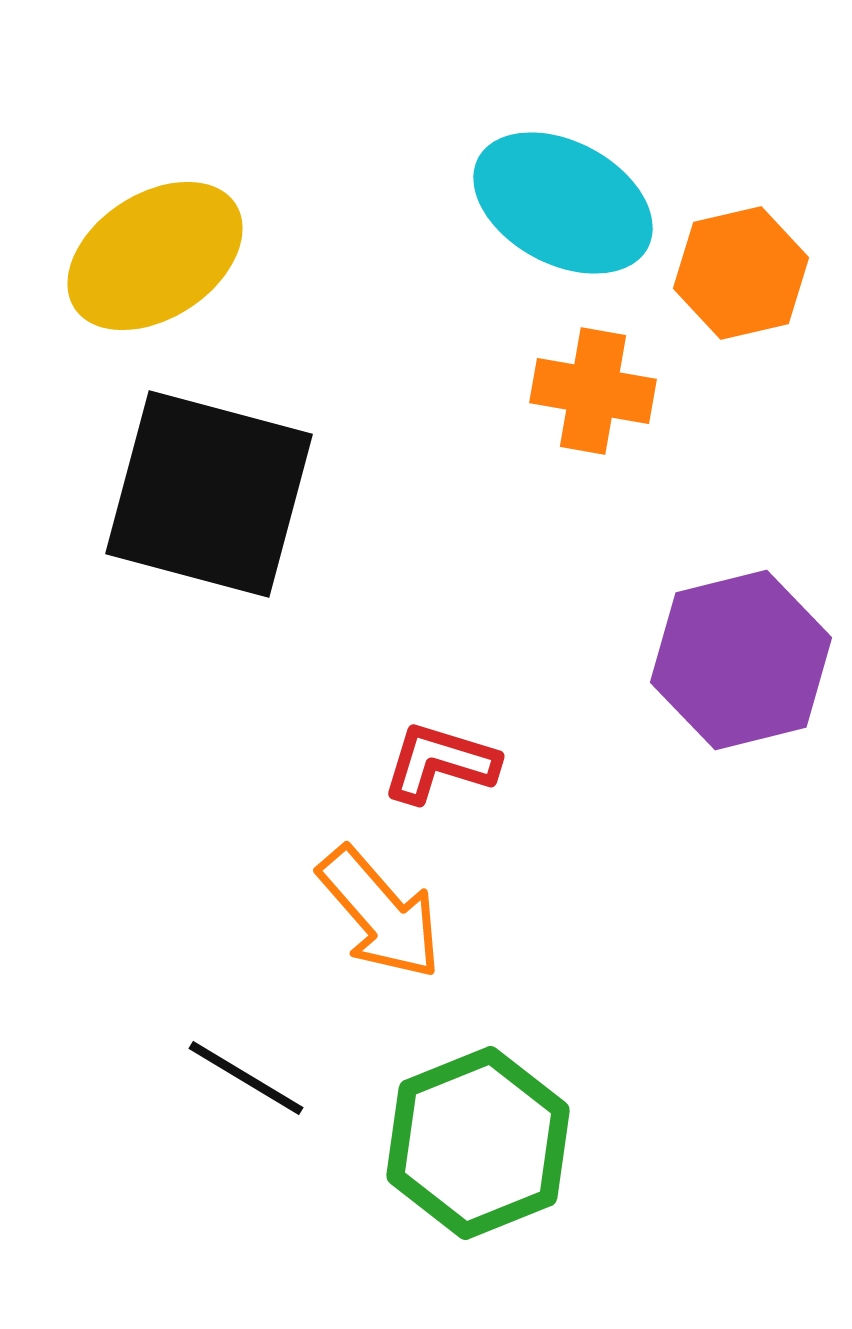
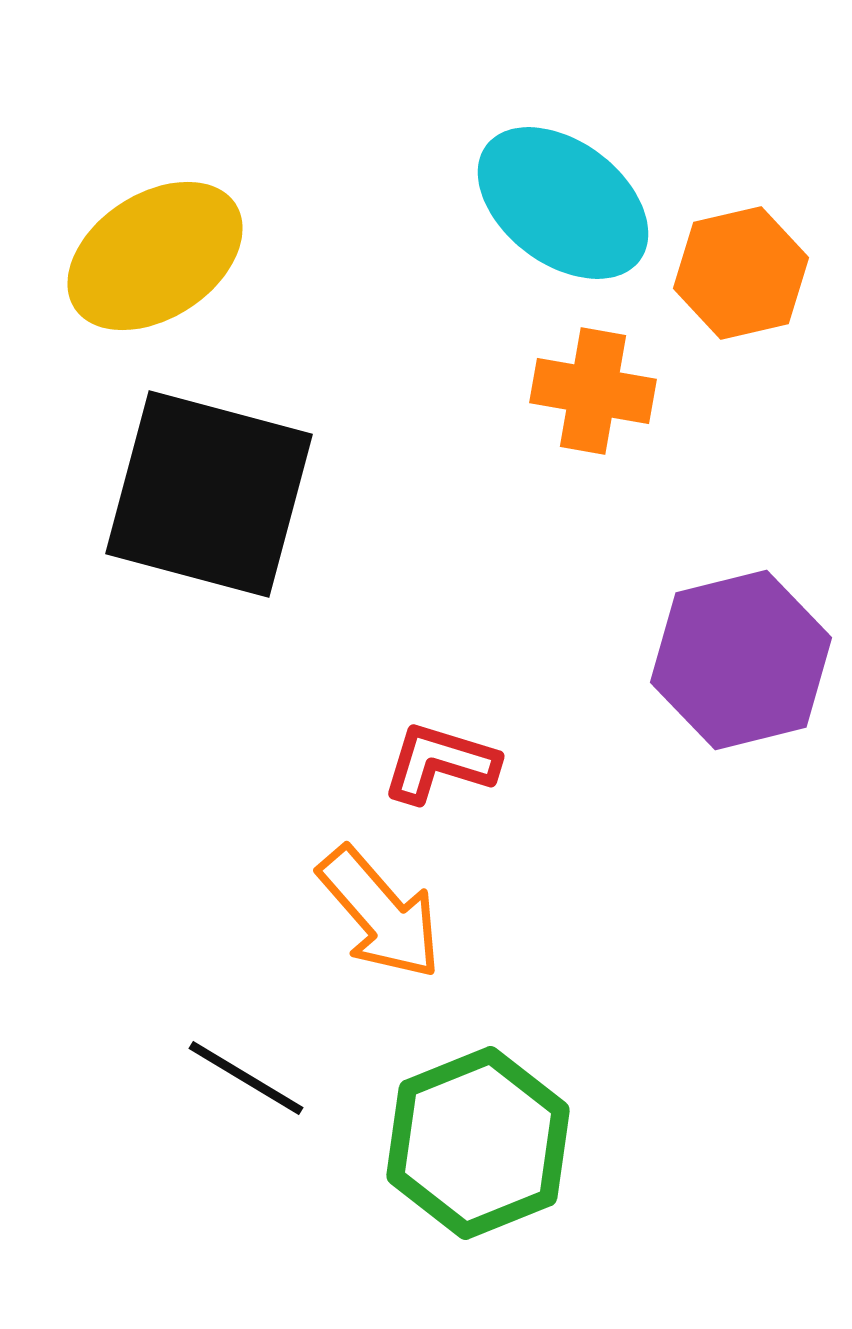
cyan ellipse: rotated 9 degrees clockwise
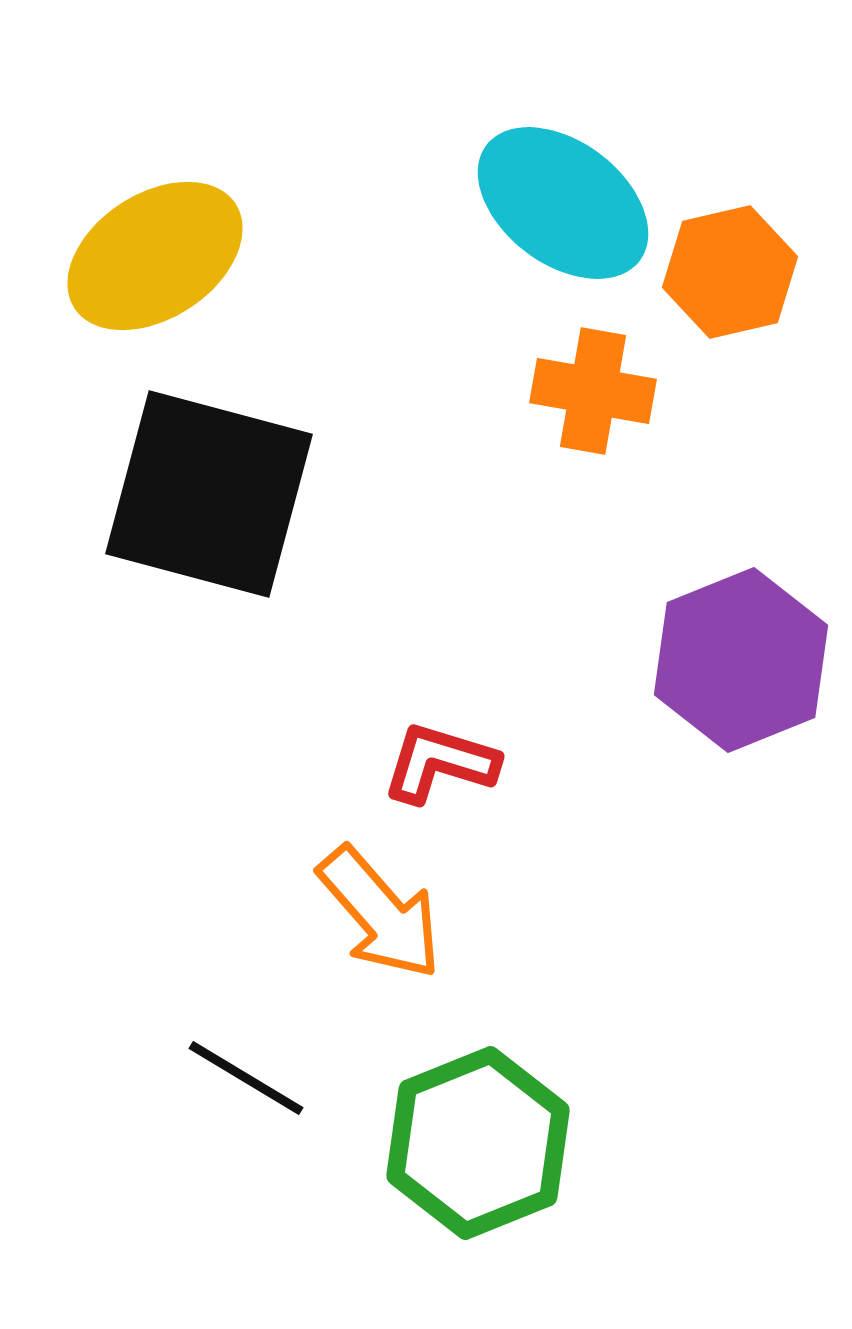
orange hexagon: moved 11 px left, 1 px up
purple hexagon: rotated 8 degrees counterclockwise
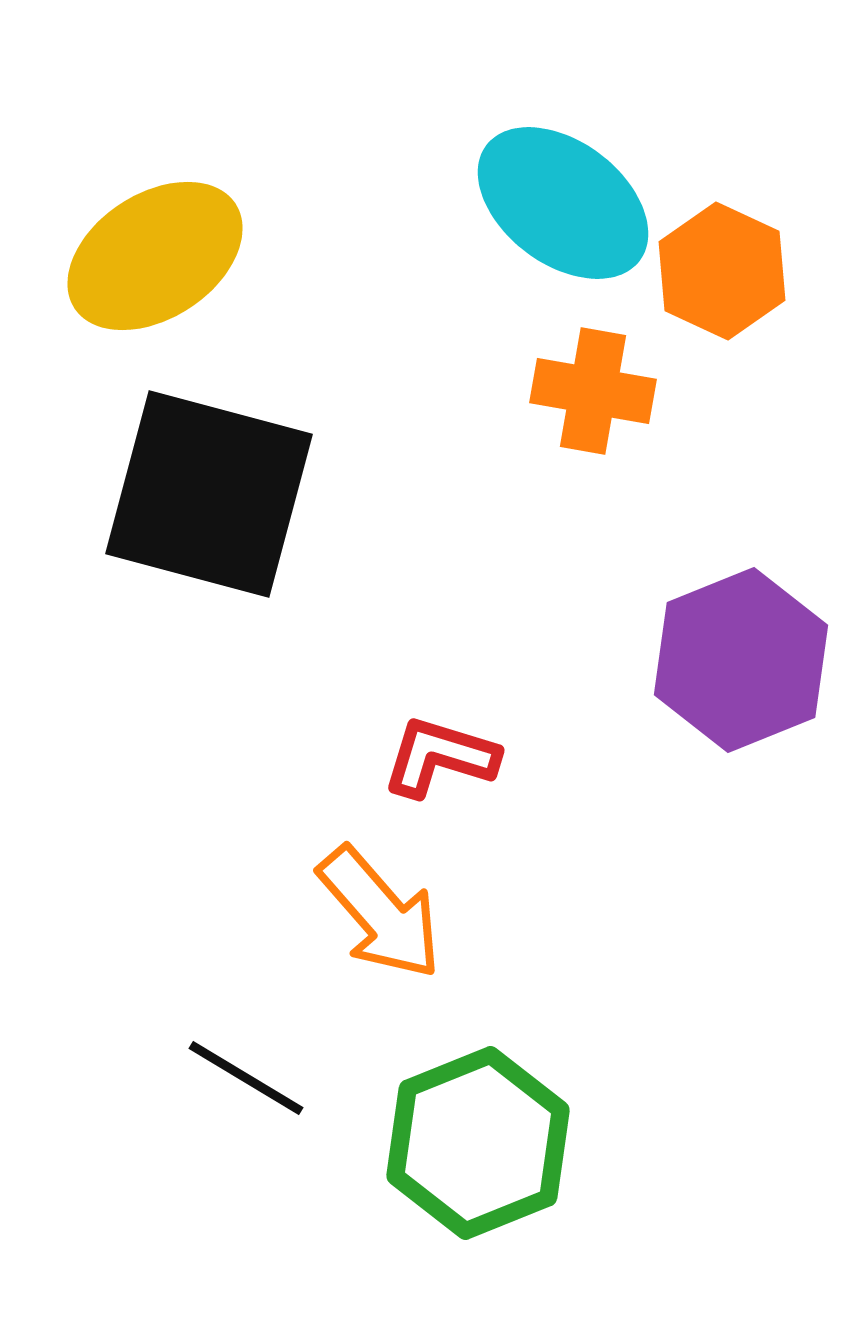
orange hexagon: moved 8 px left, 1 px up; rotated 22 degrees counterclockwise
red L-shape: moved 6 px up
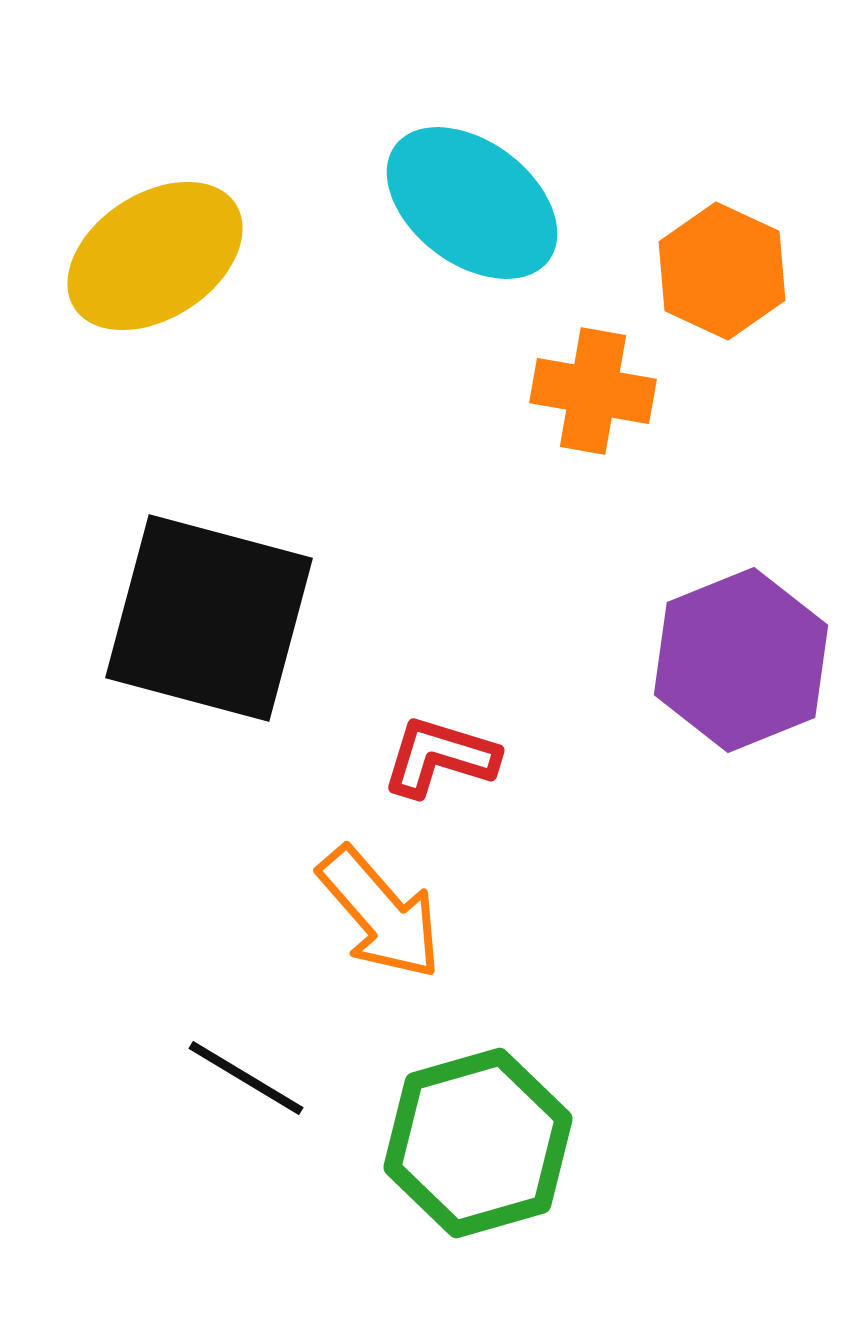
cyan ellipse: moved 91 px left
black square: moved 124 px down
green hexagon: rotated 6 degrees clockwise
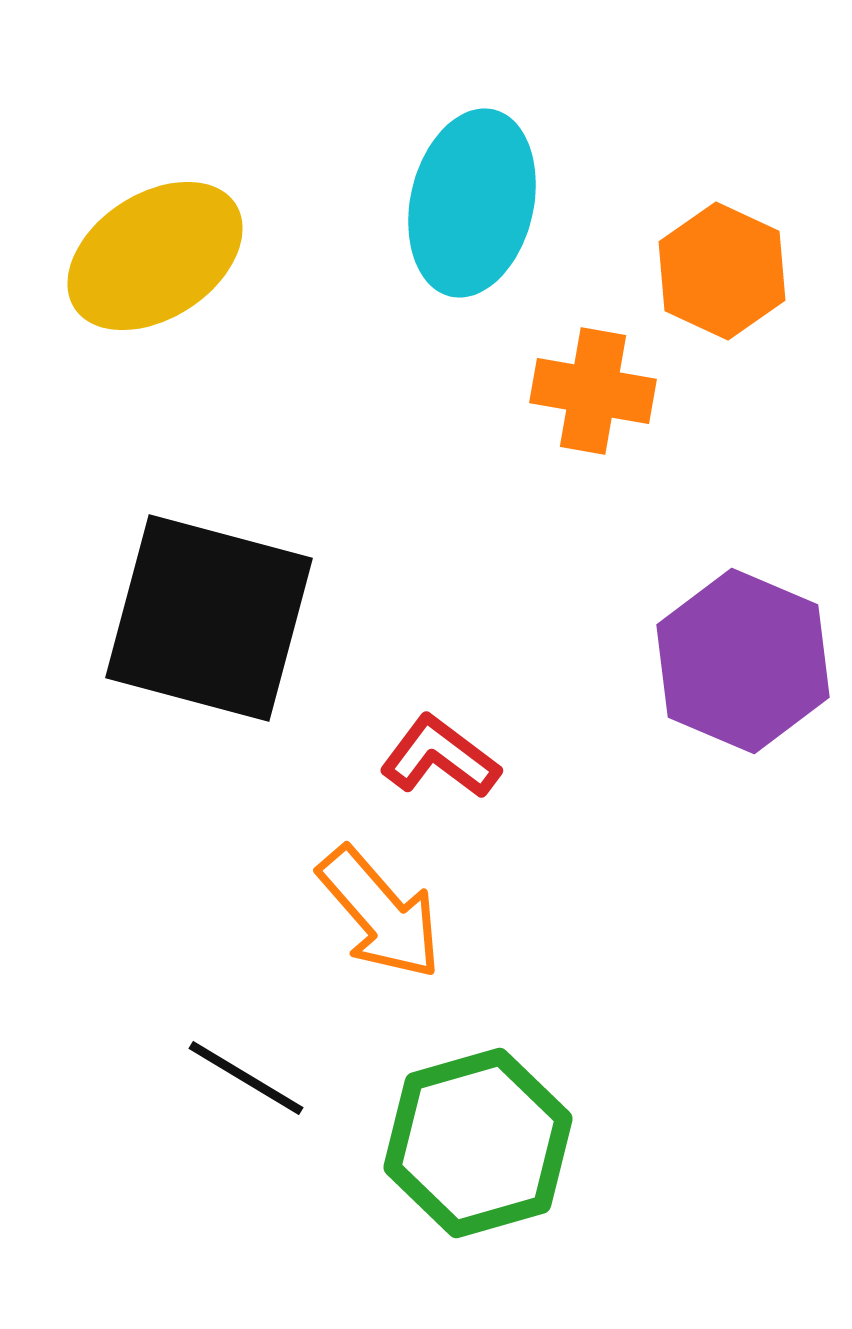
cyan ellipse: rotated 66 degrees clockwise
purple hexagon: moved 2 px right, 1 px down; rotated 15 degrees counterclockwise
red L-shape: rotated 20 degrees clockwise
